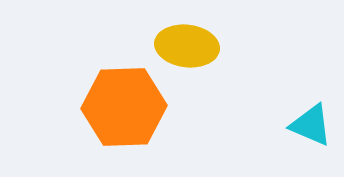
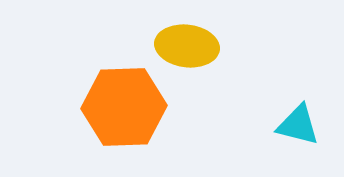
cyan triangle: moved 13 px left; rotated 9 degrees counterclockwise
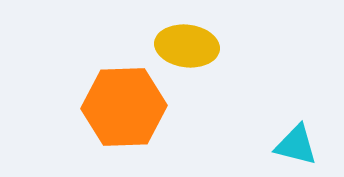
cyan triangle: moved 2 px left, 20 px down
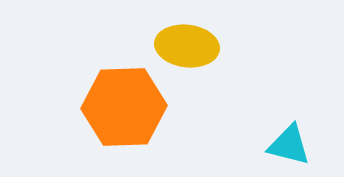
cyan triangle: moved 7 px left
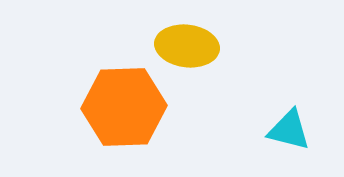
cyan triangle: moved 15 px up
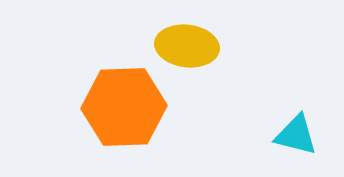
cyan triangle: moved 7 px right, 5 px down
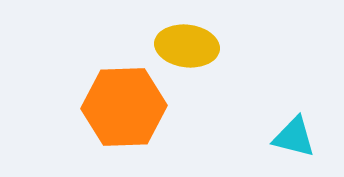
cyan triangle: moved 2 px left, 2 px down
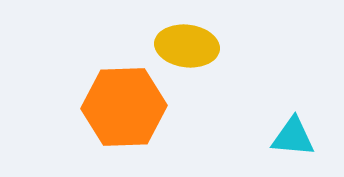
cyan triangle: moved 1 px left; rotated 9 degrees counterclockwise
